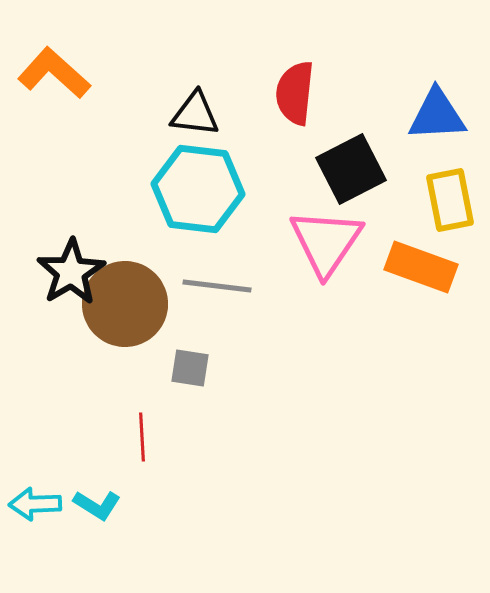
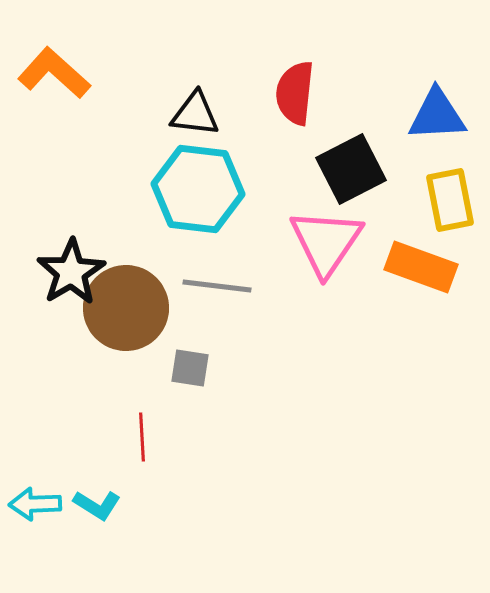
brown circle: moved 1 px right, 4 px down
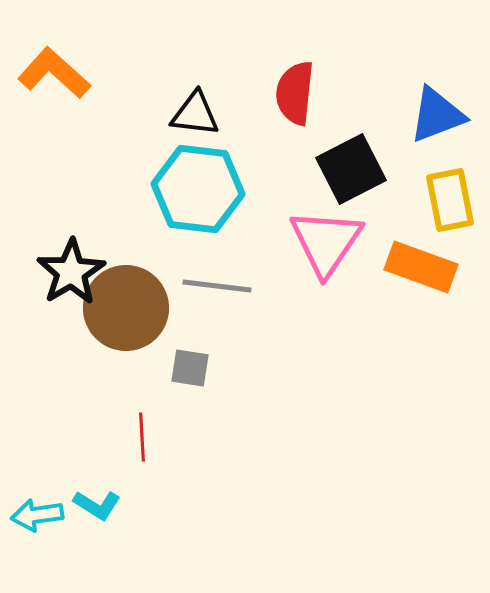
blue triangle: rotated 18 degrees counterclockwise
cyan arrow: moved 2 px right, 11 px down; rotated 6 degrees counterclockwise
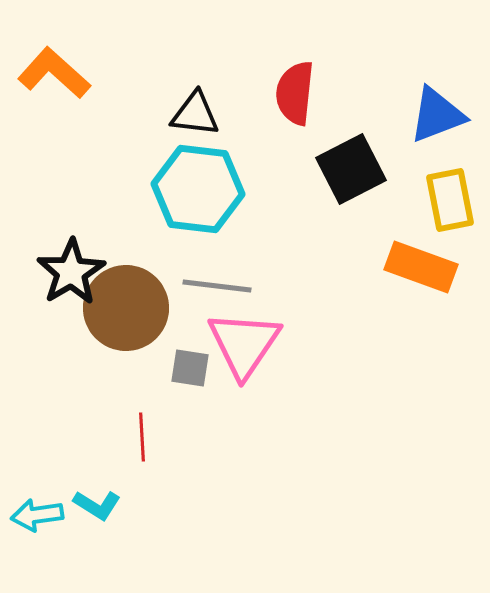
pink triangle: moved 82 px left, 102 px down
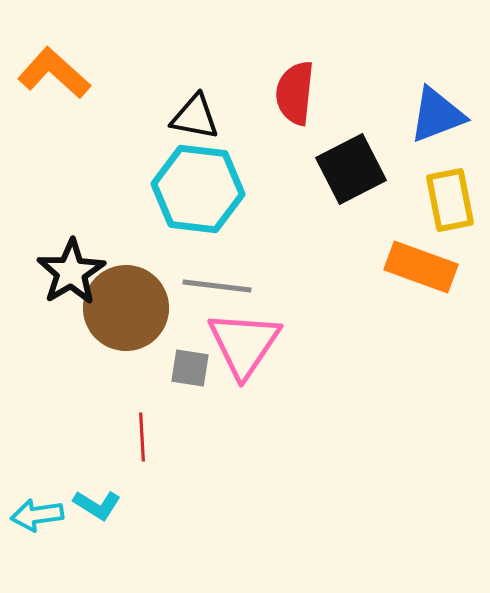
black triangle: moved 3 px down; rotated 4 degrees clockwise
